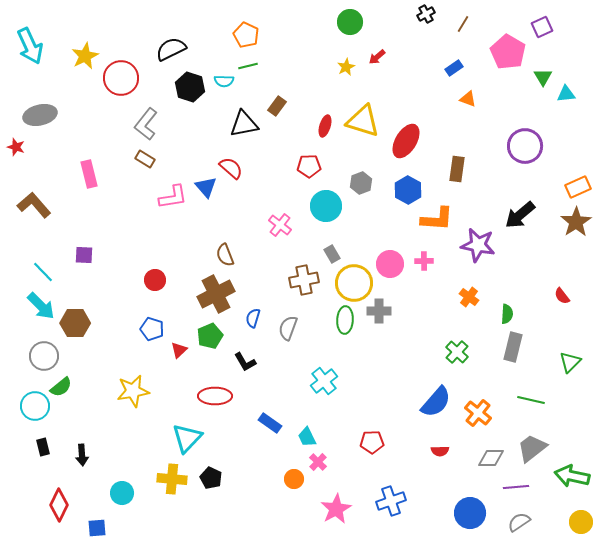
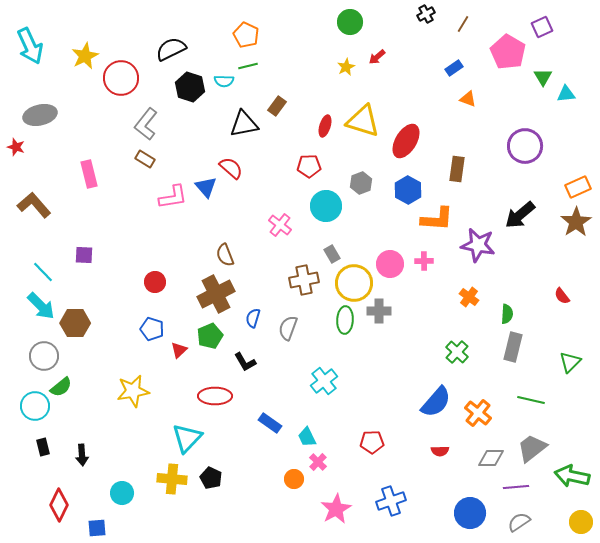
red circle at (155, 280): moved 2 px down
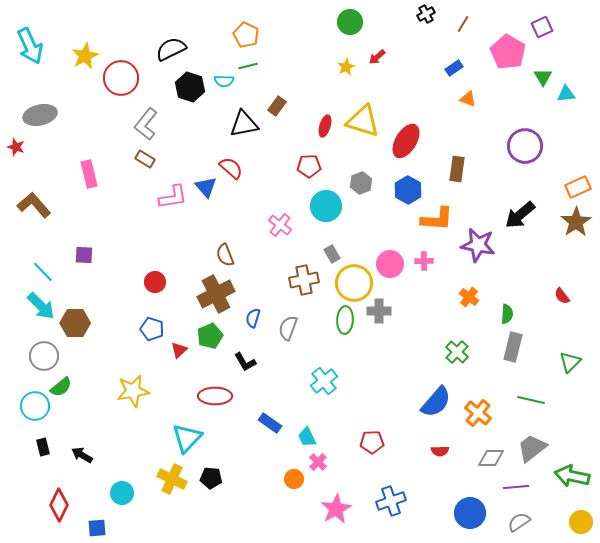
black arrow at (82, 455): rotated 125 degrees clockwise
black pentagon at (211, 478): rotated 20 degrees counterclockwise
yellow cross at (172, 479): rotated 20 degrees clockwise
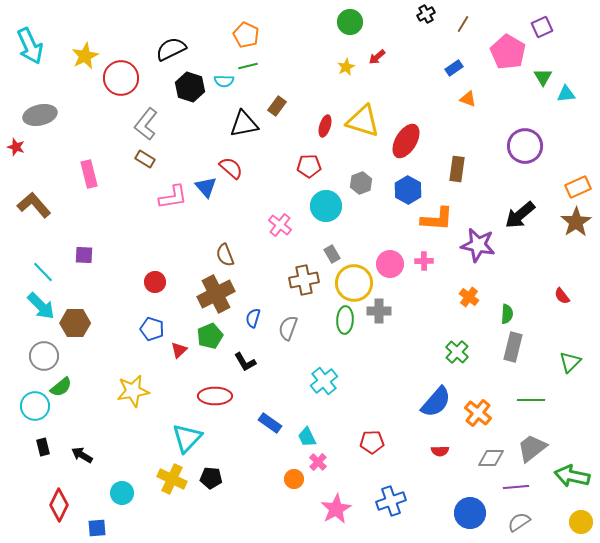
green line at (531, 400): rotated 12 degrees counterclockwise
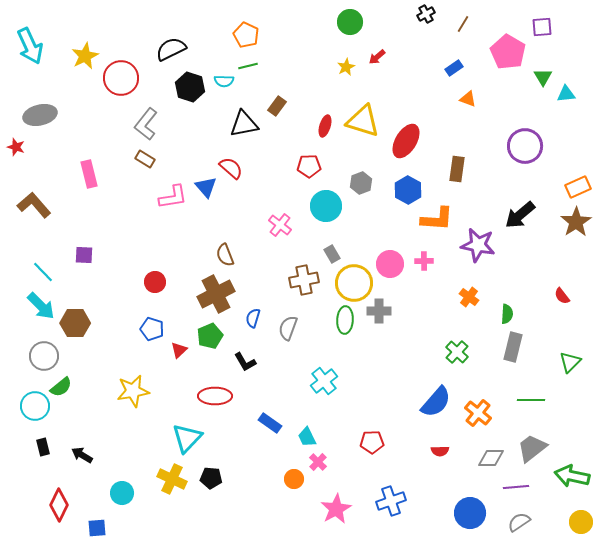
purple square at (542, 27): rotated 20 degrees clockwise
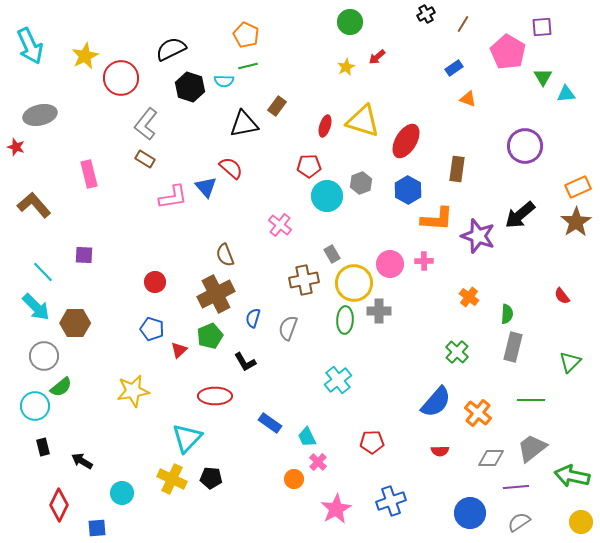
cyan circle at (326, 206): moved 1 px right, 10 px up
purple star at (478, 245): moved 9 px up; rotated 8 degrees clockwise
cyan arrow at (41, 306): moved 5 px left, 1 px down
cyan cross at (324, 381): moved 14 px right, 1 px up
black arrow at (82, 455): moved 6 px down
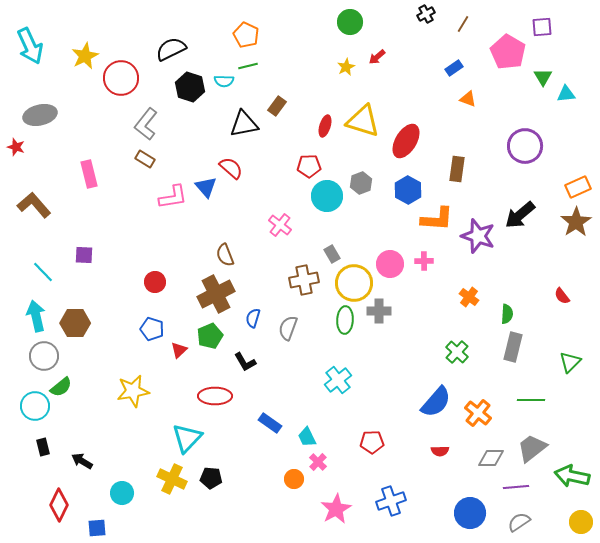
cyan arrow at (36, 307): moved 9 px down; rotated 148 degrees counterclockwise
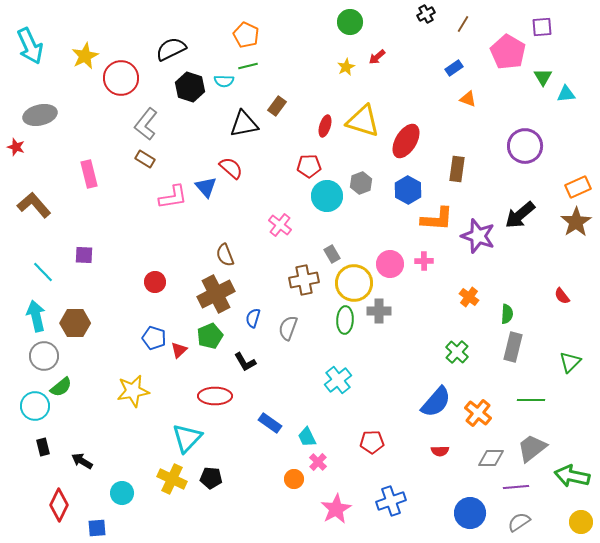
blue pentagon at (152, 329): moved 2 px right, 9 px down
